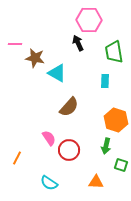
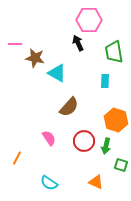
red circle: moved 15 px right, 9 px up
orange triangle: rotated 21 degrees clockwise
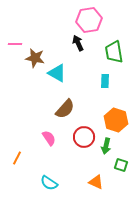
pink hexagon: rotated 10 degrees counterclockwise
brown semicircle: moved 4 px left, 2 px down
red circle: moved 4 px up
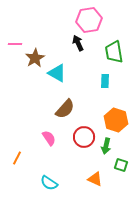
brown star: rotated 30 degrees clockwise
orange triangle: moved 1 px left, 3 px up
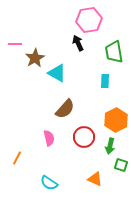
orange hexagon: rotated 15 degrees clockwise
pink semicircle: rotated 21 degrees clockwise
green arrow: moved 4 px right
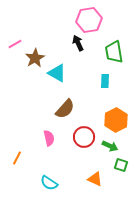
pink line: rotated 32 degrees counterclockwise
green arrow: rotated 77 degrees counterclockwise
